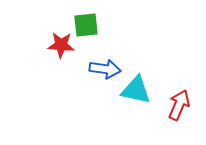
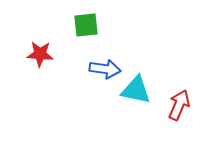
red star: moved 21 px left, 9 px down
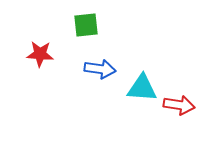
blue arrow: moved 5 px left
cyan triangle: moved 6 px right, 2 px up; rotated 8 degrees counterclockwise
red arrow: rotated 76 degrees clockwise
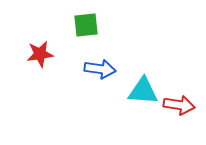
red star: rotated 12 degrees counterclockwise
cyan triangle: moved 1 px right, 3 px down
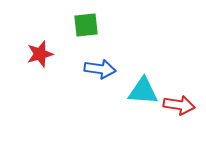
red star: rotated 8 degrees counterclockwise
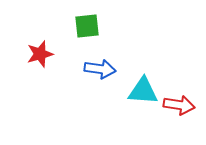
green square: moved 1 px right, 1 px down
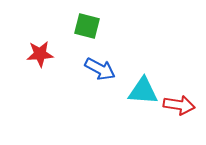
green square: rotated 20 degrees clockwise
red star: rotated 12 degrees clockwise
blue arrow: rotated 20 degrees clockwise
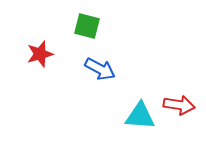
red star: rotated 12 degrees counterclockwise
cyan triangle: moved 3 px left, 25 px down
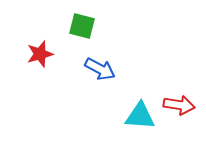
green square: moved 5 px left
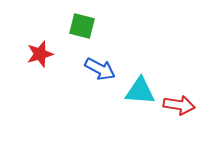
cyan triangle: moved 25 px up
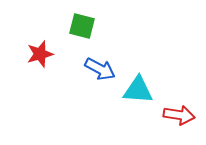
cyan triangle: moved 2 px left, 1 px up
red arrow: moved 10 px down
